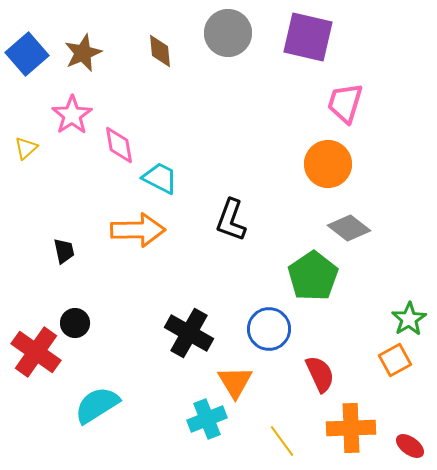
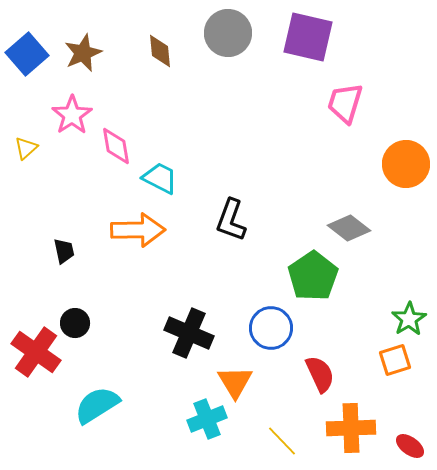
pink diamond: moved 3 px left, 1 px down
orange circle: moved 78 px right
blue circle: moved 2 px right, 1 px up
black cross: rotated 6 degrees counterclockwise
orange square: rotated 12 degrees clockwise
yellow line: rotated 8 degrees counterclockwise
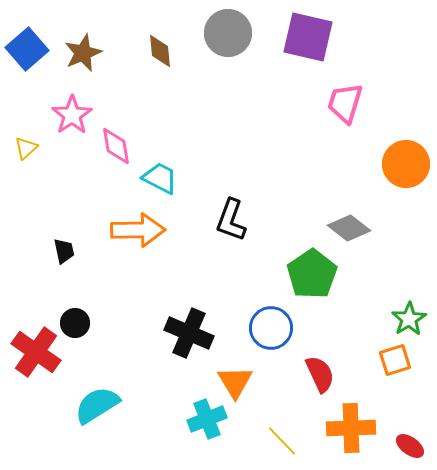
blue square: moved 5 px up
green pentagon: moved 1 px left, 2 px up
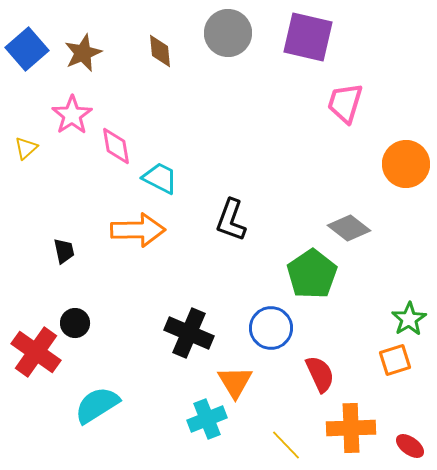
yellow line: moved 4 px right, 4 px down
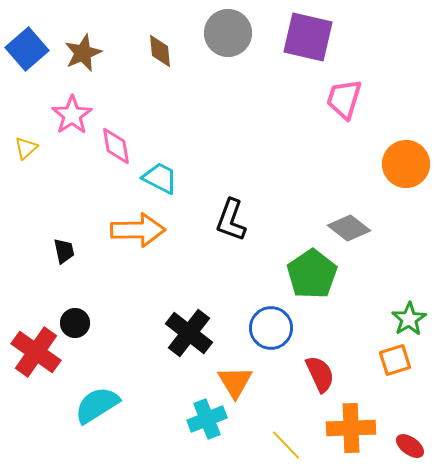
pink trapezoid: moved 1 px left, 4 px up
black cross: rotated 15 degrees clockwise
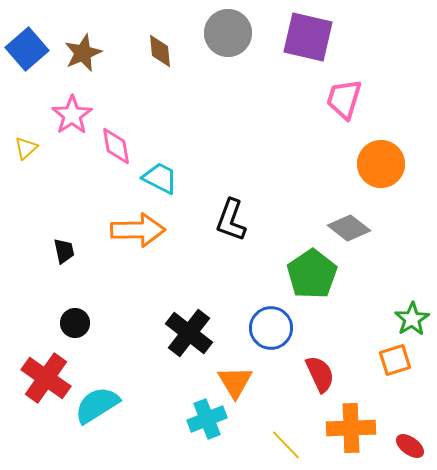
orange circle: moved 25 px left
green star: moved 3 px right
red cross: moved 10 px right, 26 px down
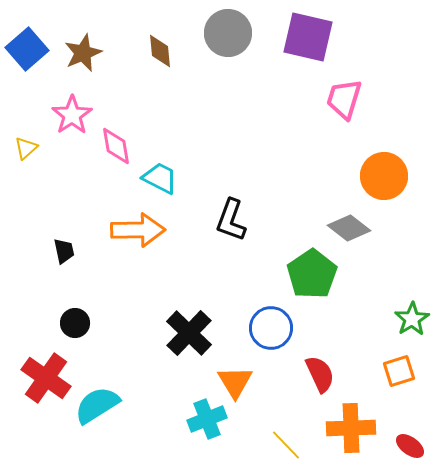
orange circle: moved 3 px right, 12 px down
black cross: rotated 6 degrees clockwise
orange square: moved 4 px right, 11 px down
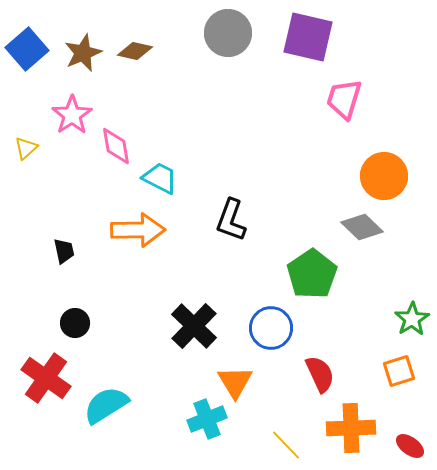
brown diamond: moved 25 px left; rotated 72 degrees counterclockwise
gray diamond: moved 13 px right, 1 px up; rotated 6 degrees clockwise
black cross: moved 5 px right, 7 px up
cyan semicircle: moved 9 px right
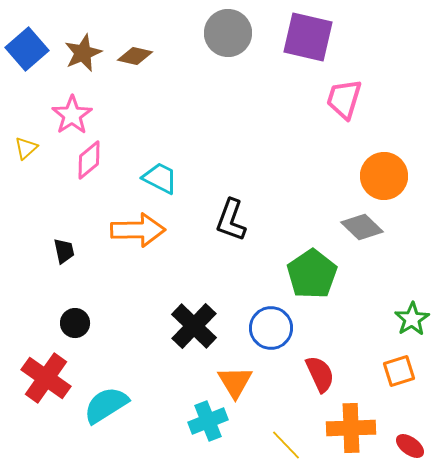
brown diamond: moved 5 px down
pink diamond: moved 27 px left, 14 px down; rotated 60 degrees clockwise
cyan cross: moved 1 px right, 2 px down
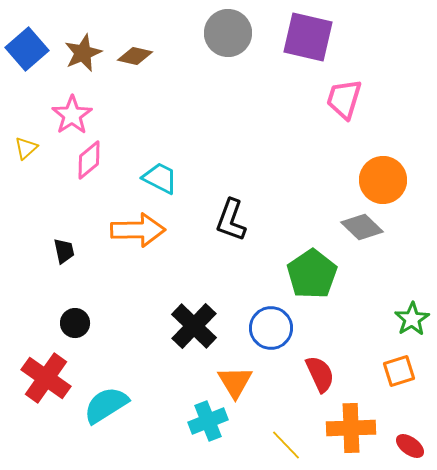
orange circle: moved 1 px left, 4 px down
